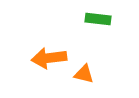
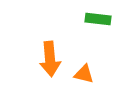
orange arrow: moved 1 px right, 1 px down; rotated 88 degrees counterclockwise
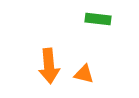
orange arrow: moved 1 px left, 7 px down
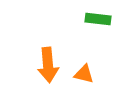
orange arrow: moved 1 px left, 1 px up
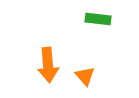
orange triangle: moved 1 px right, 2 px down; rotated 35 degrees clockwise
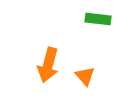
orange arrow: rotated 20 degrees clockwise
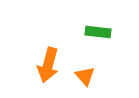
green rectangle: moved 13 px down
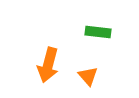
orange triangle: moved 3 px right
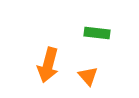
green rectangle: moved 1 px left, 1 px down
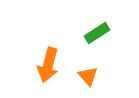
green rectangle: rotated 40 degrees counterclockwise
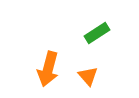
orange arrow: moved 4 px down
